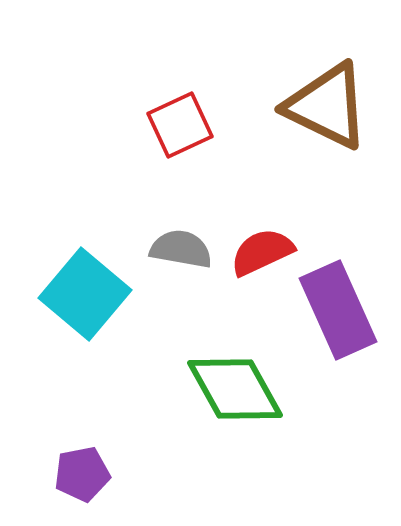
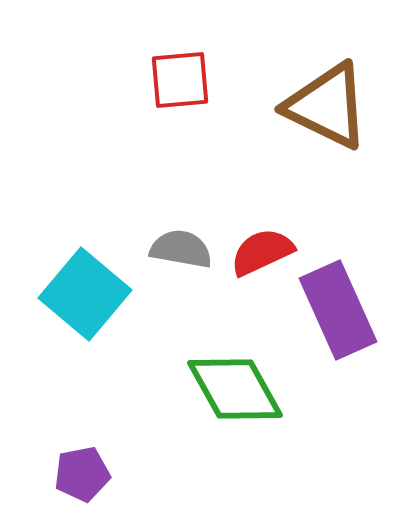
red square: moved 45 px up; rotated 20 degrees clockwise
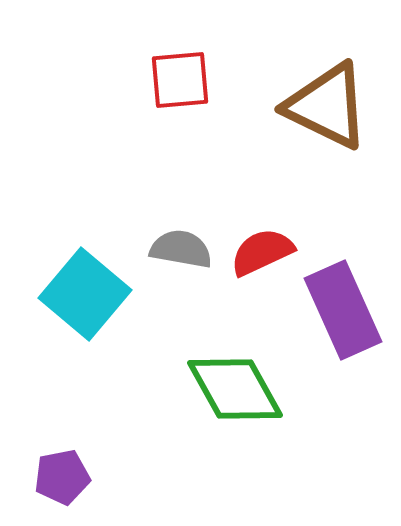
purple rectangle: moved 5 px right
purple pentagon: moved 20 px left, 3 px down
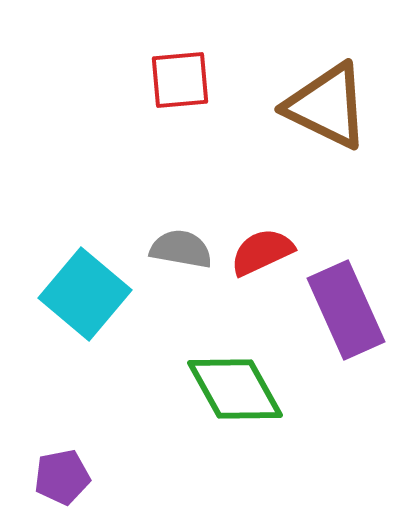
purple rectangle: moved 3 px right
